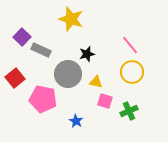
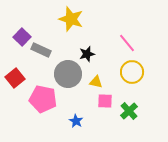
pink line: moved 3 px left, 2 px up
pink square: rotated 14 degrees counterclockwise
green cross: rotated 18 degrees counterclockwise
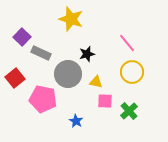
gray rectangle: moved 3 px down
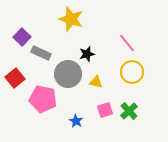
pink square: moved 9 px down; rotated 21 degrees counterclockwise
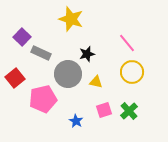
pink pentagon: rotated 24 degrees counterclockwise
pink square: moved 1 px left
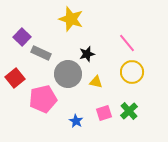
pink square: moved 3 px down
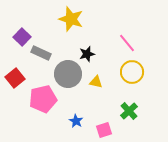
pink square: moved 17 px down
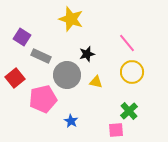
purple square: rotated 12 degrees counterclockwise
gray rectangle: moved 3 px down
gray circle: moved 1 px left, 1 px down
blue star: moved 5 px left
pink square: moved 12 px right; rotated 14 degrees clockwise
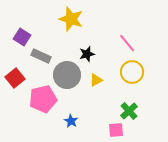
yellow triangle: moved 2 px up; rotated 40 degrees counterclockwise
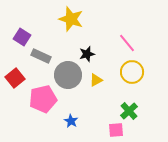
gray circle: moved 1 px right
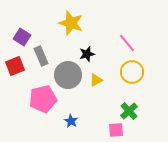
yellow star: moved 4 px down
gray rectangle: rotated 42 degrees clockwise
red square: moved 12 px up; rotated 18 degrees clockwise
